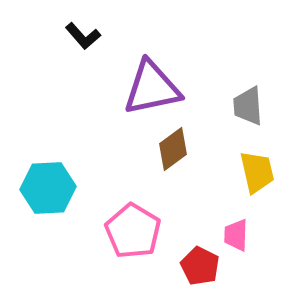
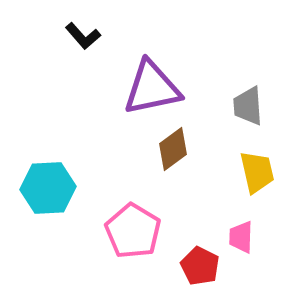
pink trapezoid: moved 5 px right, 2 px down
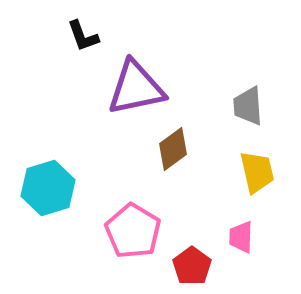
black L-shape: rotated 21 degrees clockwise
purple triangle: moved 16 px left
cyan hexagon: rotated 14 degrees counterclockwise
red pentagon: moved 8 px left; rotated 9 degrees clockwise
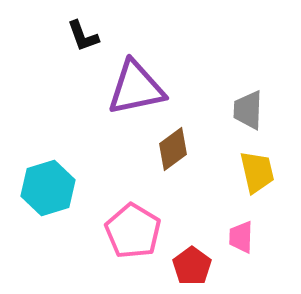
gray trapezoid: moved 4 px down; rotated 6 degrees clockwise
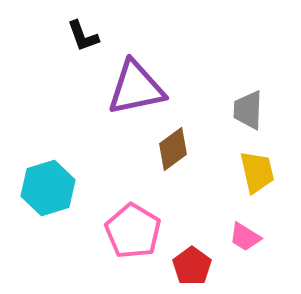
pink trapezoid: moved 4 px right; rotated 60 degrees counterclockwise
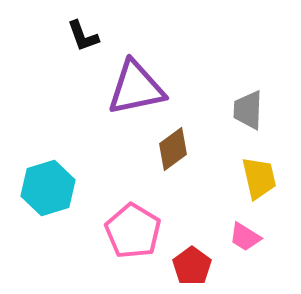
yellow trapezoid: moved 2 px right, 6 px down
